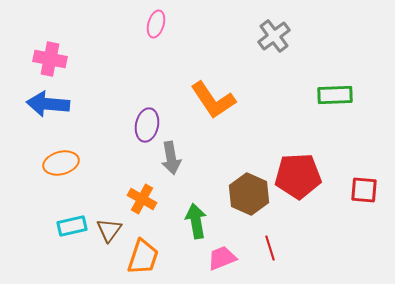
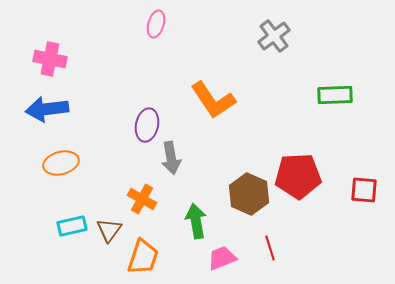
blue arrow: moved 1 px left, 5 px down; rotated 12 degrees counterclockwise
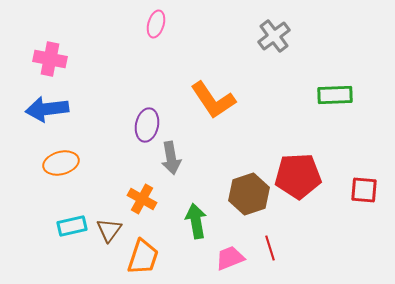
brown hexagon: rotated 18 degrees clockwise
pink trapezoid: moved 8 px right
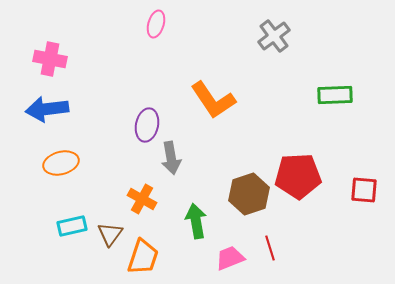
brown triangle: moved 1 px right, 4 px down
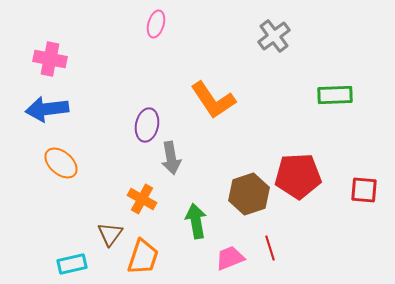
orange ellipse: rotated 56 degrees clockwise
cyan rectangle: moved 38 px down
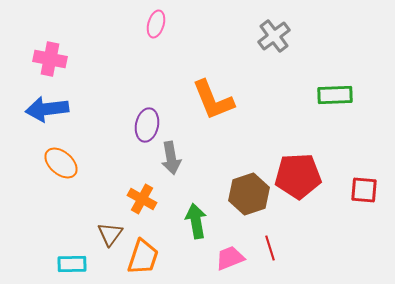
orange L-shape: rotated 12 degrees clockwise
cyan rectangle: rotated 12 degrees clockwise
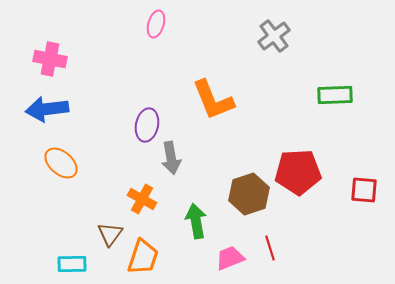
red pentagon: moved 4 px up
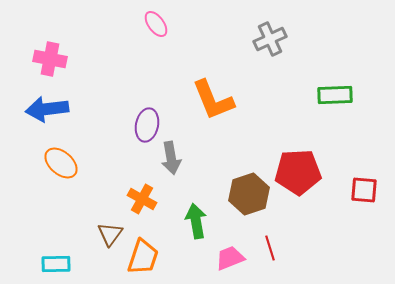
pink ellipse: rotated 52 degrees counterclockwise
gray cross: moved 4 px left, 3 px down; rotated 12 degrees clockwise
cyan rectangle: moved 16 px left
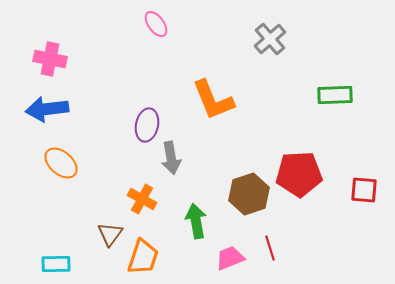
gray cross: rotated 16 degrees counterclockwise
red pentagon: moved 1 px right, 2 px down
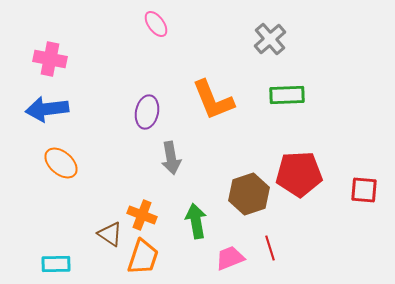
green rectangle: moved 48 px left
purple ellipse: moved 13 px up
orange cross: moved 16 px down; rotated 8 degrees counterclockwise
brown triangle: rotated 32 degrees counterclockwise
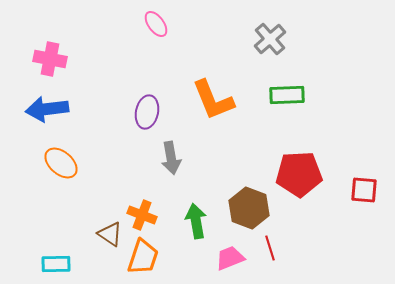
brown hexagon: moved 14 px down; rotated 21 degrees counterclockwise
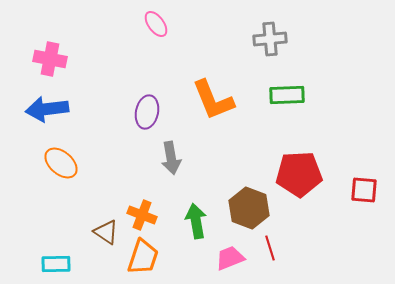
gray cross: rotated 36 degrees clockwise
brown triangle: moved 4 px left, 2 px up
